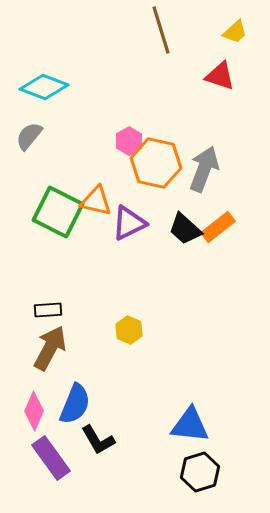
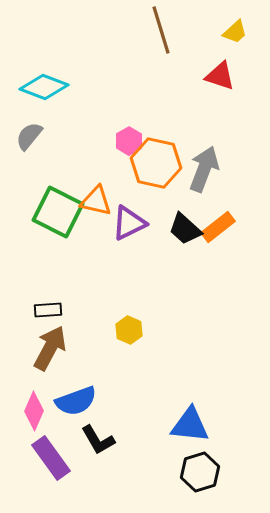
blue semicircle: moved 1 px right, 3 px up; rotated 48 degrees clockwise
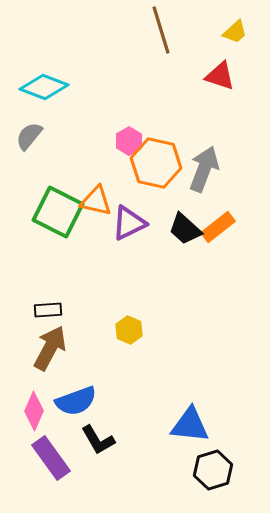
black hexagon: moved 13 px right, 2 px up
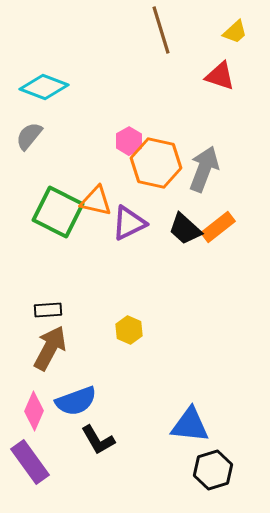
purple rectangle: moved 21 px left, 4 px down
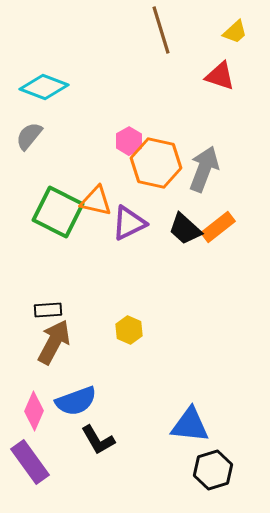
brown arrow: moved 4 px right, 6 px up
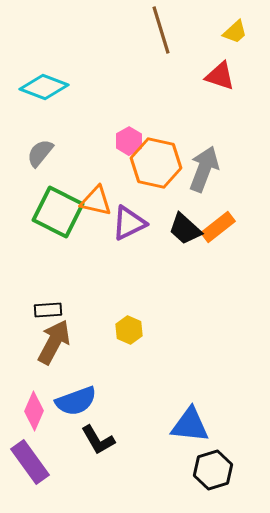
gray semicircle: moved 11 px right, 17 px down
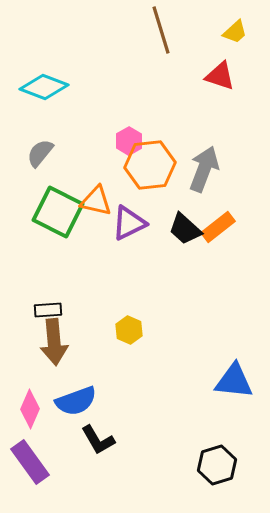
orange hexagon: moved 6 px left, 2 px down; rotated 18 degrees counterclockwise
brown arrow: rotated 147 degrees clockwise
pink diamond: moved 4 px left, 2 px up
blue triangle: moved 44 px right, 44 px up
black hexagon: moved 4 px right, 5 px up
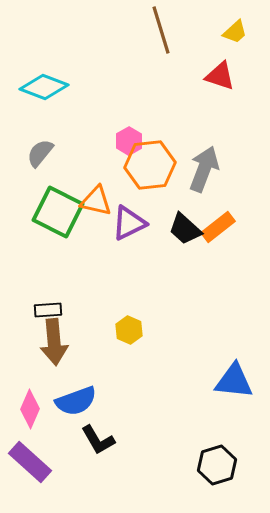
purple rectangle: rotated 12 degrees counterclockwise
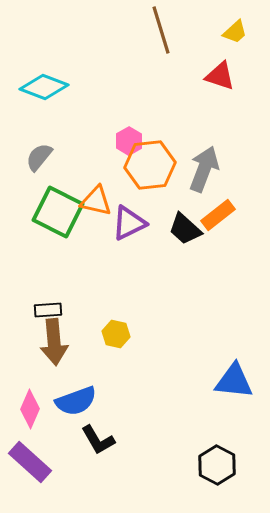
gray semicircle: moved 1 px left, 4 px down
orange rectangle: moved 12 px up
yellow hexagon: moved 13 px left, 4 px down; rotated 12 degrees counterclockwise
black hexagon: rotated 15 degrees counterclockwise
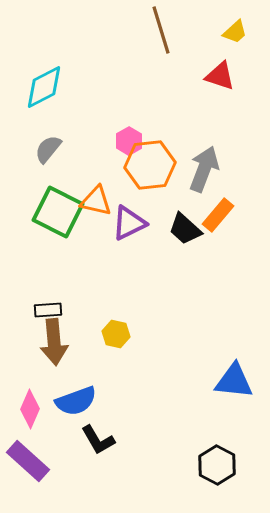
cyan diamond: rotated 48 degrees counterclockwise
gray semicircle: moved 9 px right, 8 px up
orange rectangle: rotated 12 degrees counterclockwise
purple rectangle: moved 2 px left, 1 px up
